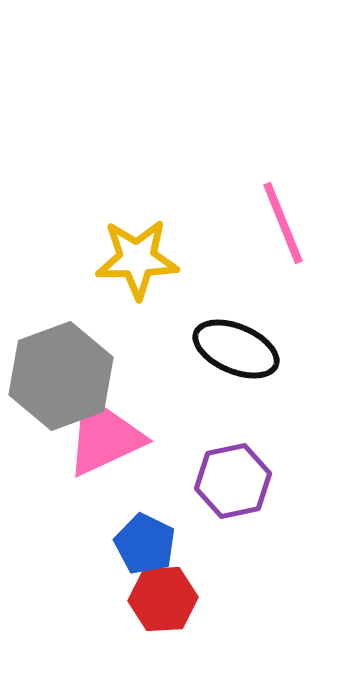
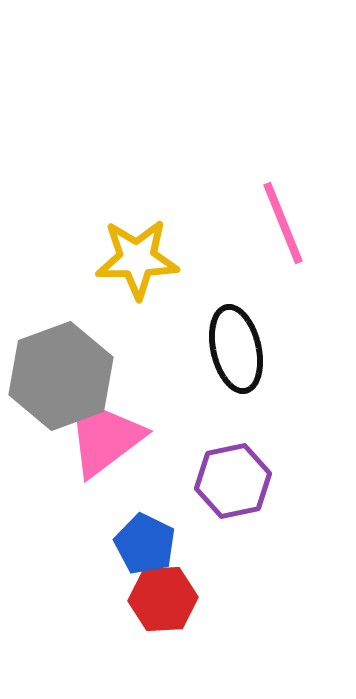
black ellipse: rotated 54 degrees clockwise
pink triangle: rotated 12 degrees counterclockwise
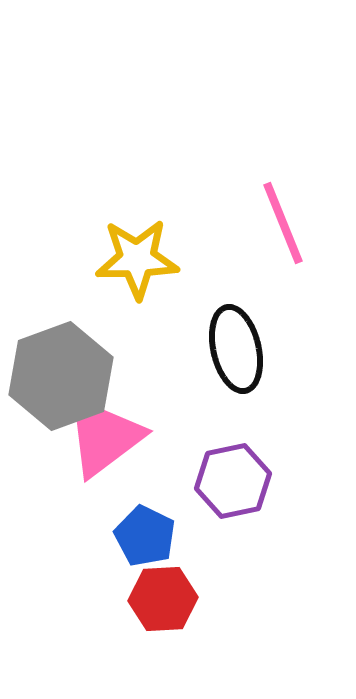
blue pentagon: moved 8 px up
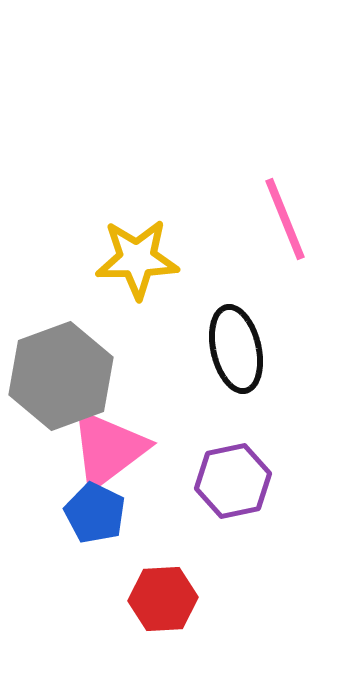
pink line: moved 2 px right, 4 px up
pink triangle: moved 4 px right, 12 px down
blue pentagon: moved 50 px left, 23 px up
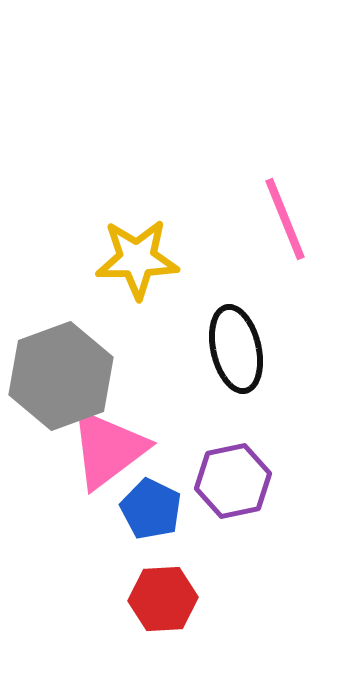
blue pentagon: moved 56 px right, 4 px up
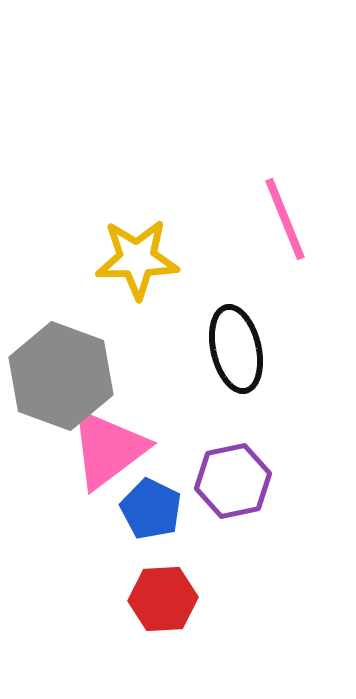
gray hexagon: rotated 20 degrees counterclockwise
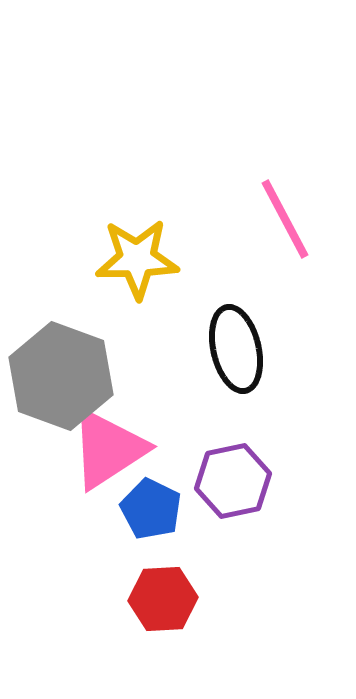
pink line: rotated 6 degrees counterclockwise
pink triangle: rotated 4 degrees clockwise
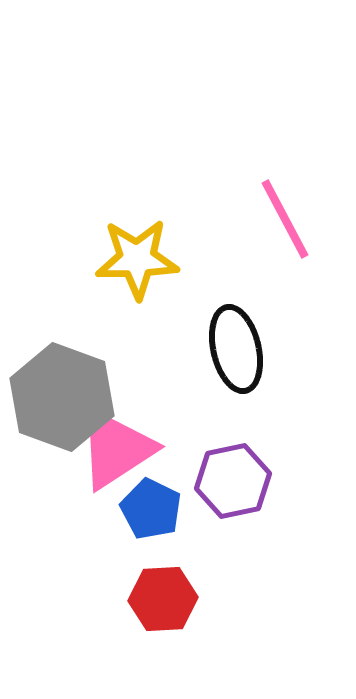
gray hexagon: moved 1 px right, 21 px down
pink triangle: moved 8 px right
